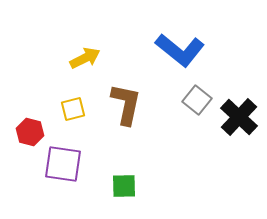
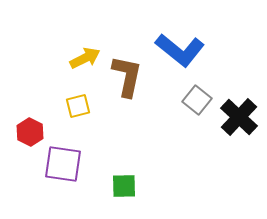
brown L-shape: moved 1 px right, 28 px up
yellow square: moved 5 px right, 3 px up
red hexagon: rotated 12 degrees clockwise
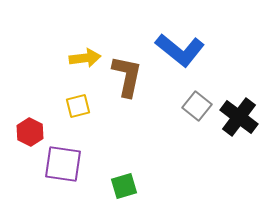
yellow arrow: rotated 20 degrees clockwise
gray square: moved 6 px down
black cross: rotated 6 degrees counterclockwise
green square: rotated 16 degrees counterclockwise
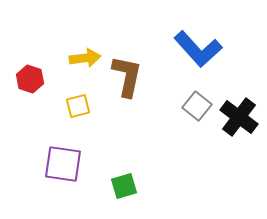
blue L-shape: moved 18 px right, 1 px up; rotated 9 degrees clockwise
red hexagon: moved 53 px up; rotated 8 degrees counterclockwise
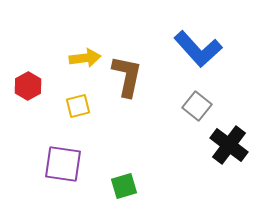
red hexagon: moved 2 px left, 7 px down; rotated 12 degrees clockwise
black cross: moved 10 px left, 28 px down
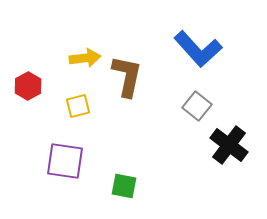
purple square: moved 2 px right, 3 px up
green square: rotated 28 degrees clockwise
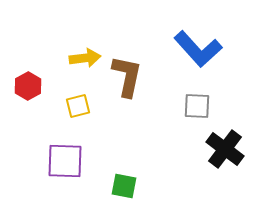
gray square: rotated 36 degrees counterclockwise
black cross: moved 4 px left, 4 px down
purple square: rotated 6 degrees counterclockwise
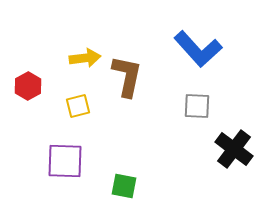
black cross: moved 9 px right
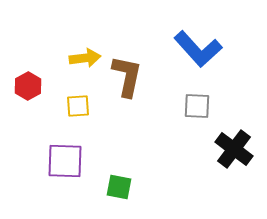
yellow square: rotated 10 degrees clockwise
green square: moved 5 px left, 1 px down
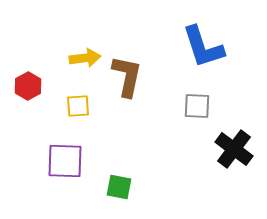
blue L-shape: moved 5 px right, 2 px up; rotated 24 degrees clockwise
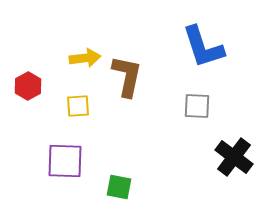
black cross: moved 8 px down
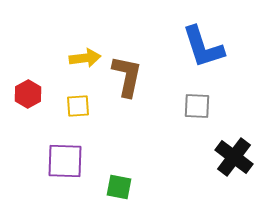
red hexagon: moved 8 px down
